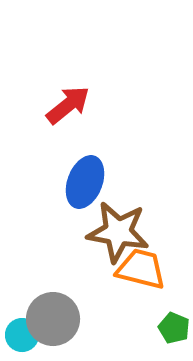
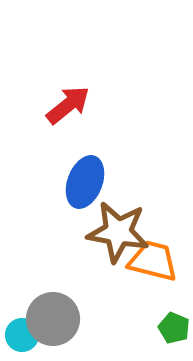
orange trapezoid: moved 12 px right, 8 px up
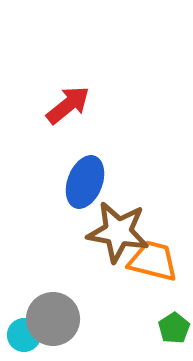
green pentagon: rotated 16 degrees clockwise
cyan circle: moved 2 px right
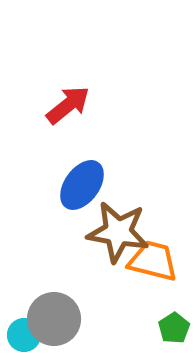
blue ellipse: moved 3 px left, 3 px down; rotated 15 degrees clockwise
gray circle: moved 1 px right
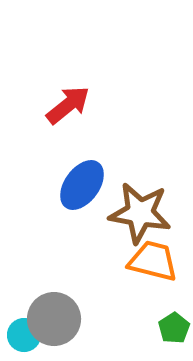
brown star: moved 22 px right, 19 px up
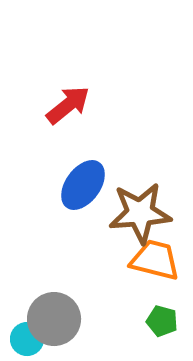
blue ellipse: moved 1 px right
brown star: rotated 14 degrees counterclockwise
orange trapezoid: moved 2 px right, 1 px up
green pentagon: moved 12 px left, 7 px up; rotated 24 degrees counterclockwise
cyan circle: moved 3 px right, 4 px down
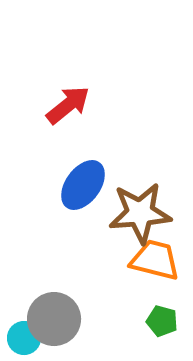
cyan circle: moved 3 px left, 1 px up
